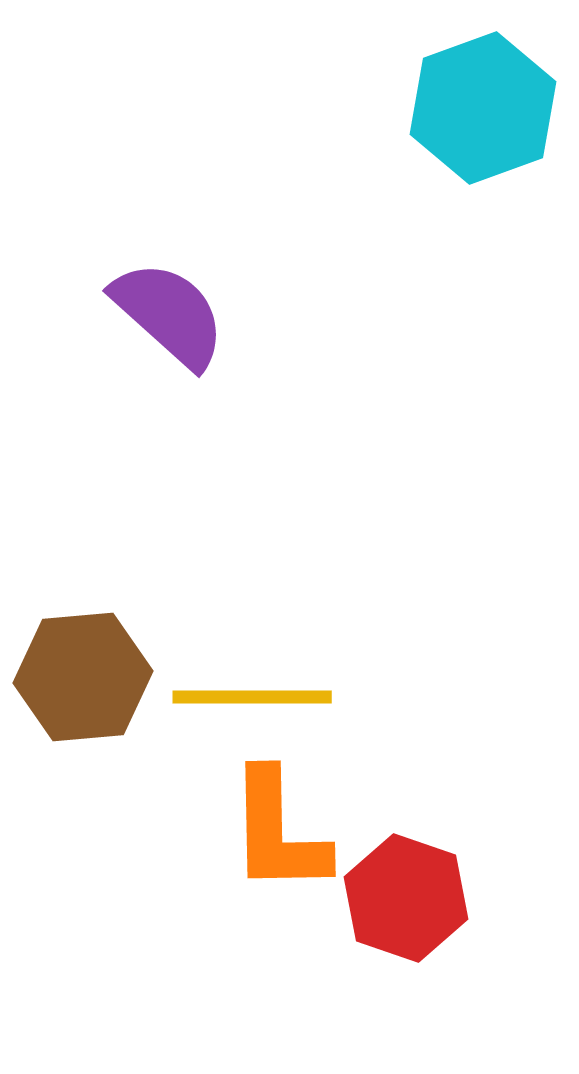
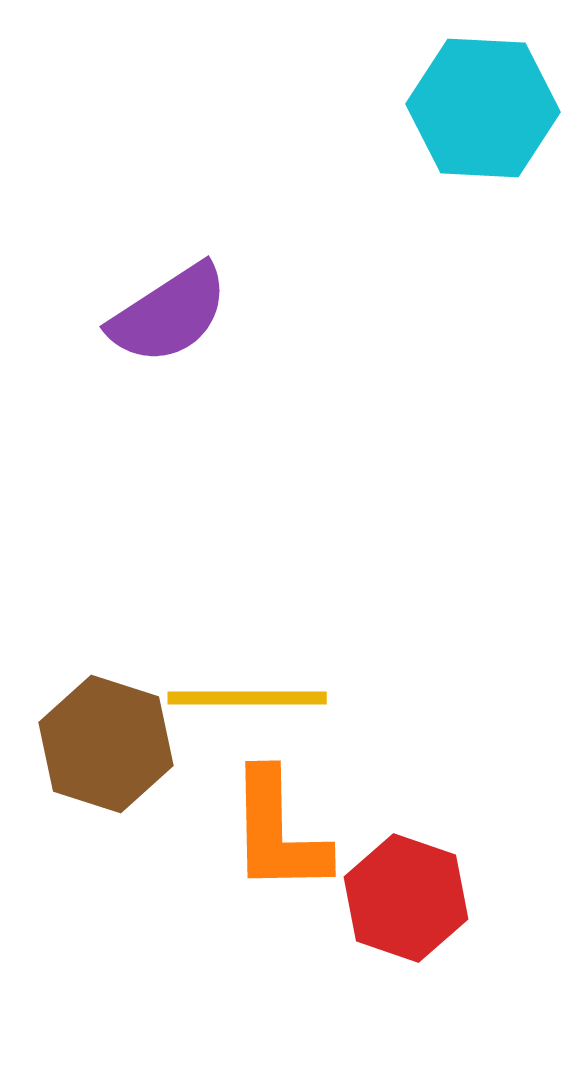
cyan hexagon: rotated 23 degrees clockwise
purple semicircle: rotated 105 degrees clockwise
brown hexagon: moved 23 px right, 67 px down; rotated 23 degrees clockwise
yellow line: moved 5 px left, 1 px down
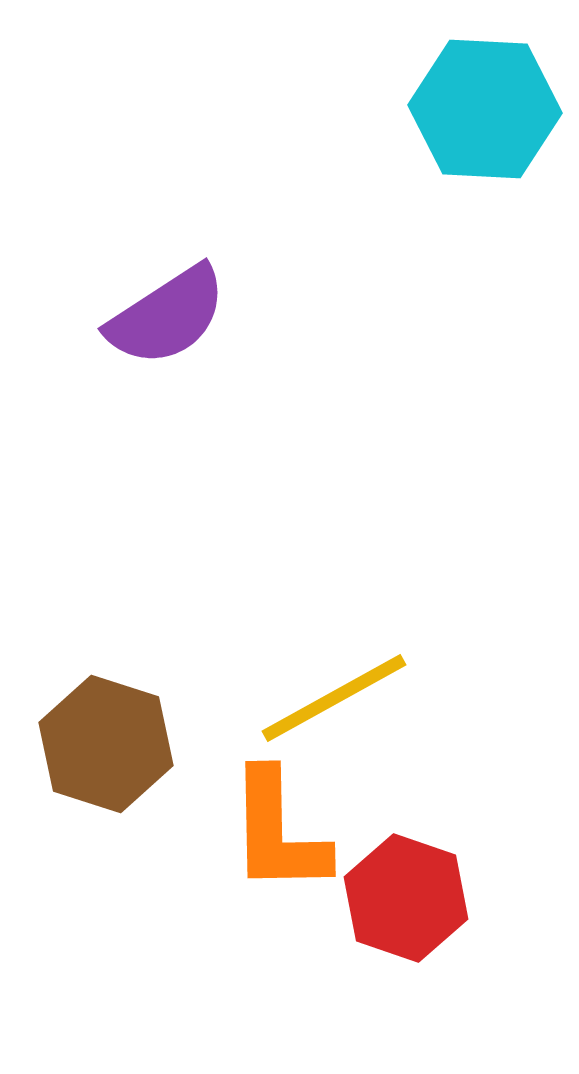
cyan hexagon: moved 2 px right, 1 px down
purple semicircle: moved 2 px left, 2 px down
yellow line: moved 87 px right; rotated 29 degrees counterclockwise
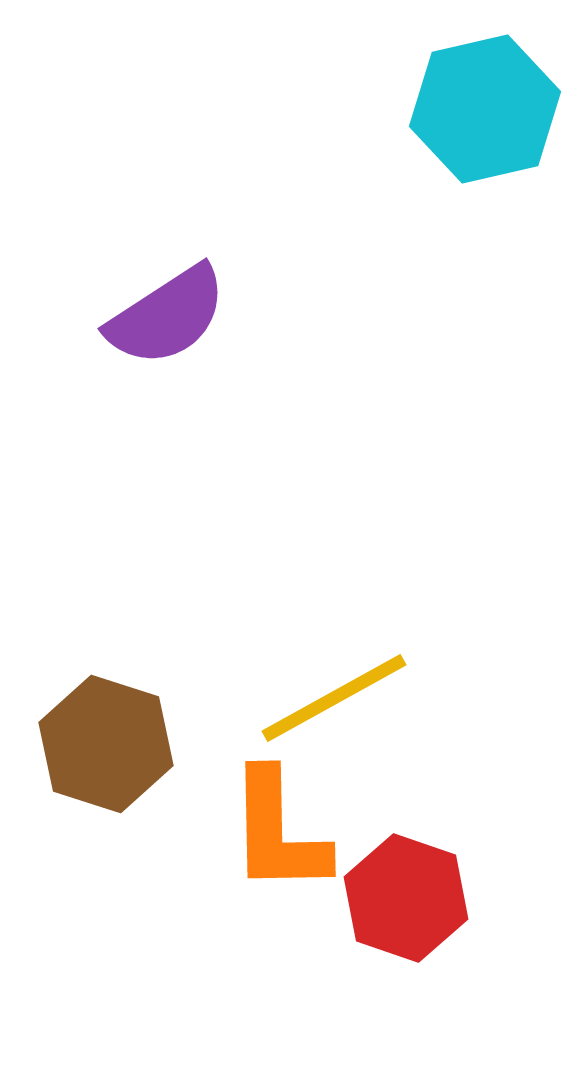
cyan hexagon: rotated 16 degrees counterclockwise
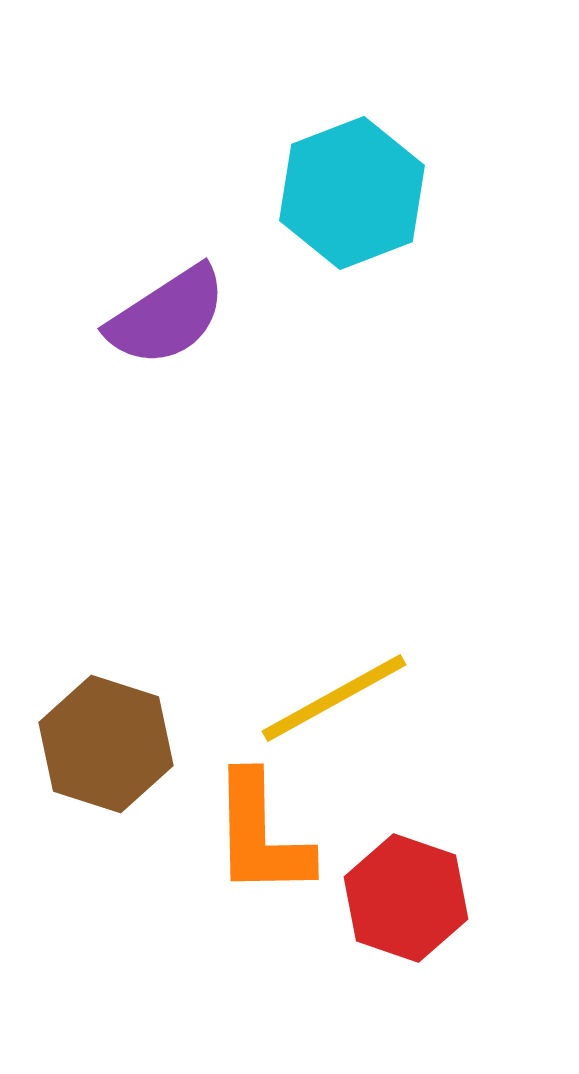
cyan hexagon: moved 133 px left, 84 px down; rotated 8 degrees counterclockwise
orange L-shape: moved 17 px left, 3 px down
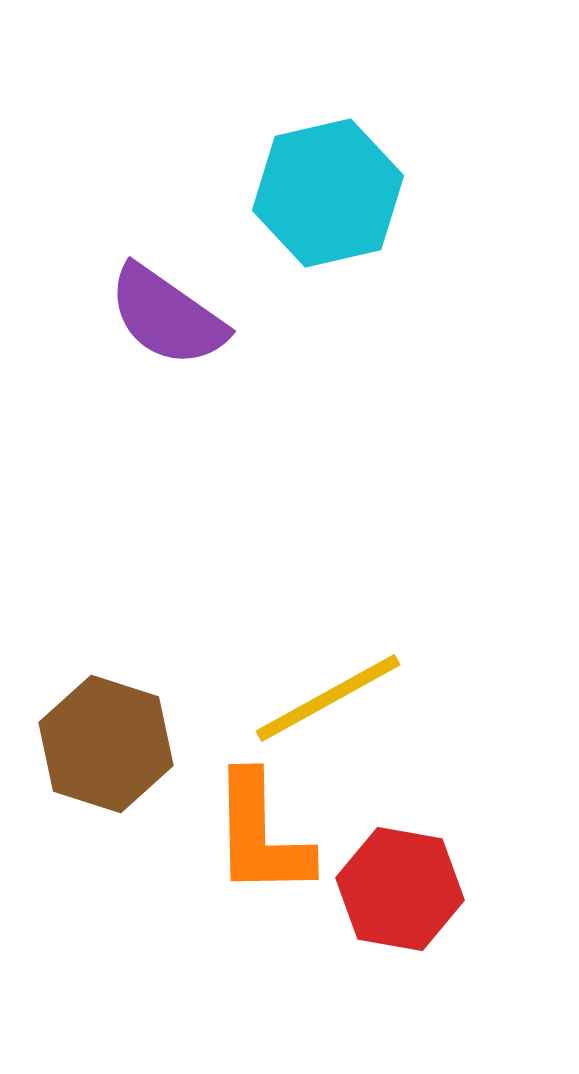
cyan hexagon: moved 24 px left; rotated 8 degrees clockwise
purple semicircle: rotated 68 degrees clockwise
yellow line: moved 6 px left
red hexagon: moved 6 px left, 9 px up; rotated 9 degrees counterclockwise
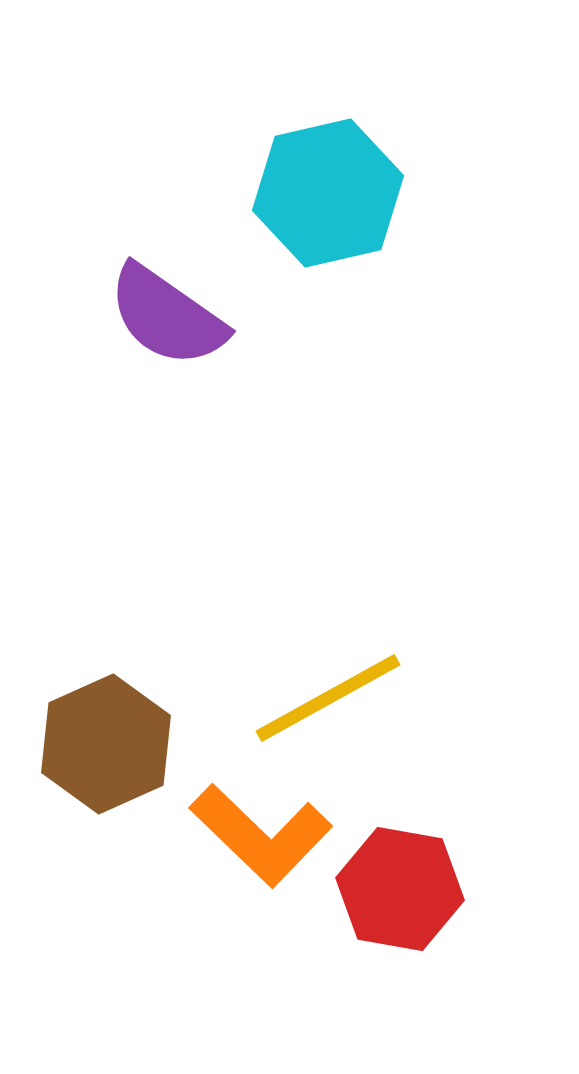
brown hexagon: rotated 18 degrees clockwise
orange L-shape: rotated 45 degrees counterclockwise
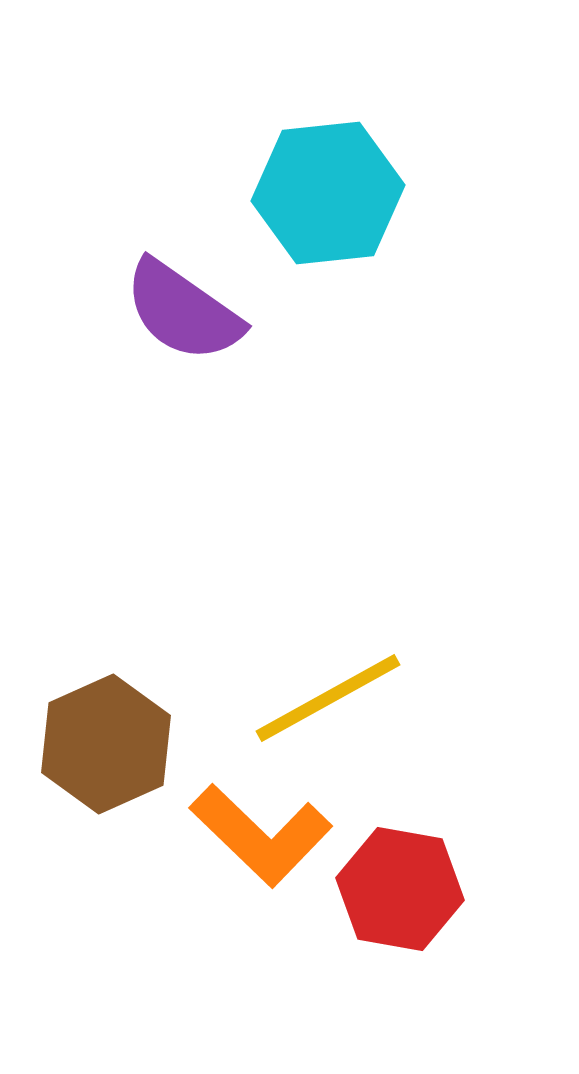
cyan hexagon: rotated 7 degrees clockwise
purple semicircle: moved 16 px right, 5 px up
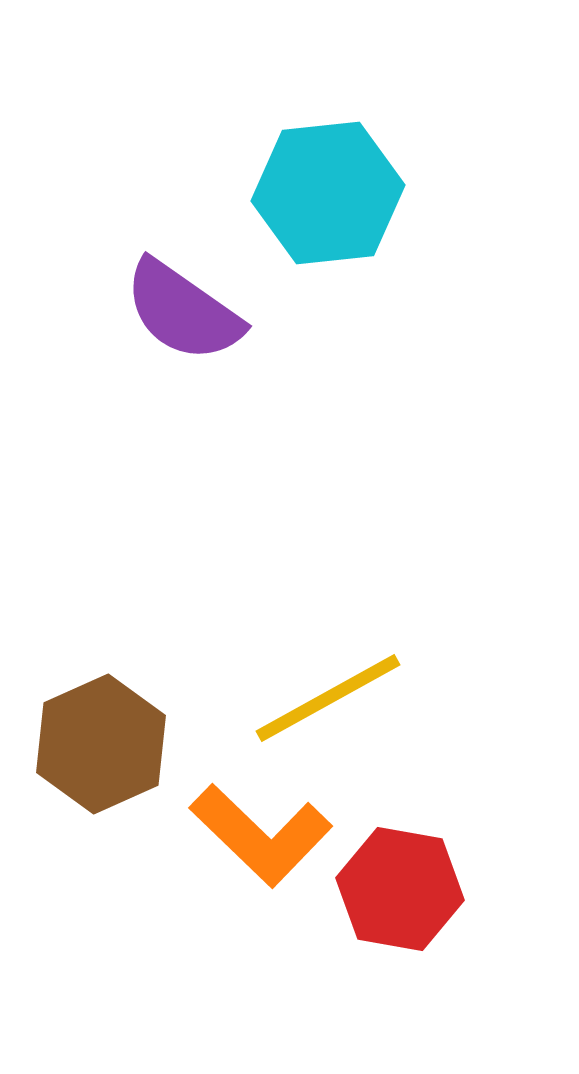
brown hexagon: moved 5 px left
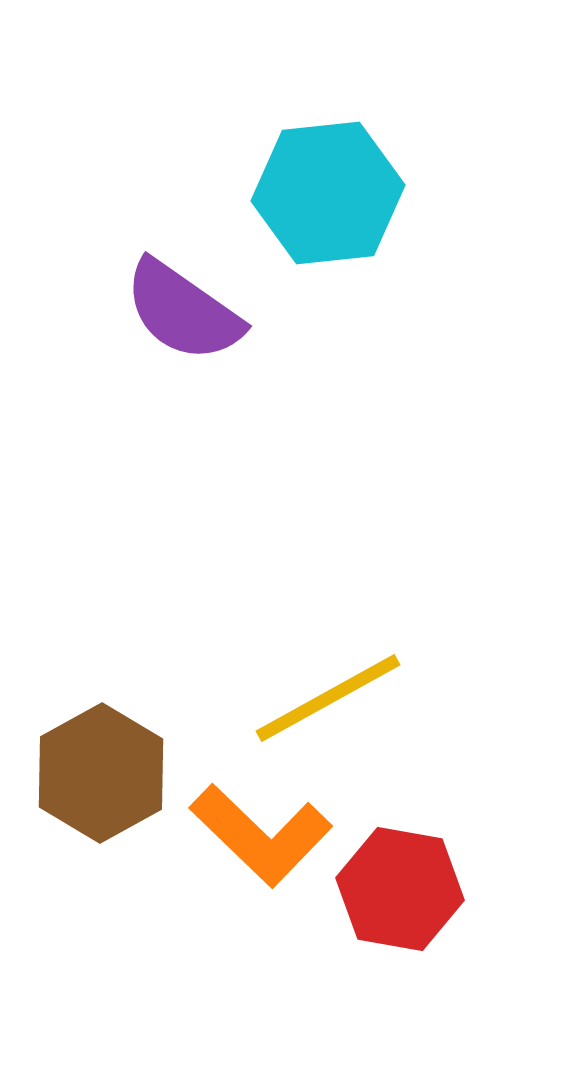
brown hexagon: moved 29 px down; rotated 5 degrees counterclockwise
